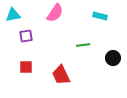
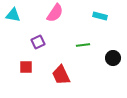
cyan triangle: rotated 21 degrees clockwise
purple square: moved 12 px right, 6 px down; rotated 16 degrees counterclockwise
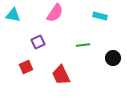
red square: rotated 24 degrees counterclockwise
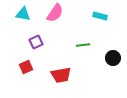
cyan triangle: moved 10 px right, 1 px up
purple square: moved 2 px left
red trapezoid: rotated 75 degrees counterclockwise
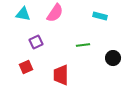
red trapezoid: rotated 100 degrees clockwise
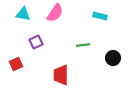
red square: moved 10 px left, 3 px up
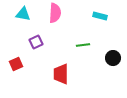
pink semicircle: rotated 30 degrees counterclockwise
red trapezoid: moved 1 px up
